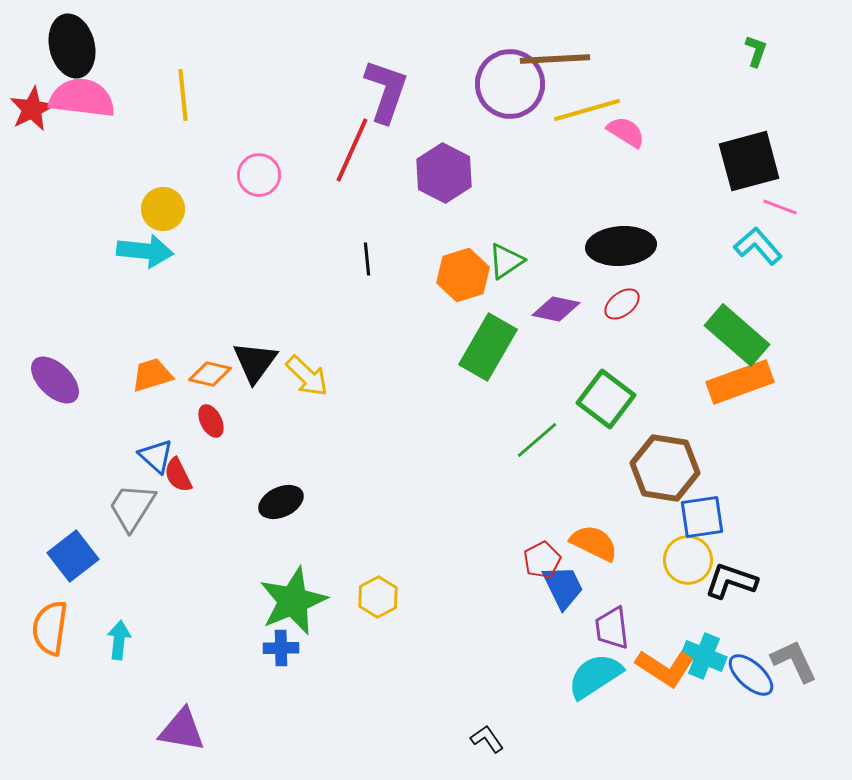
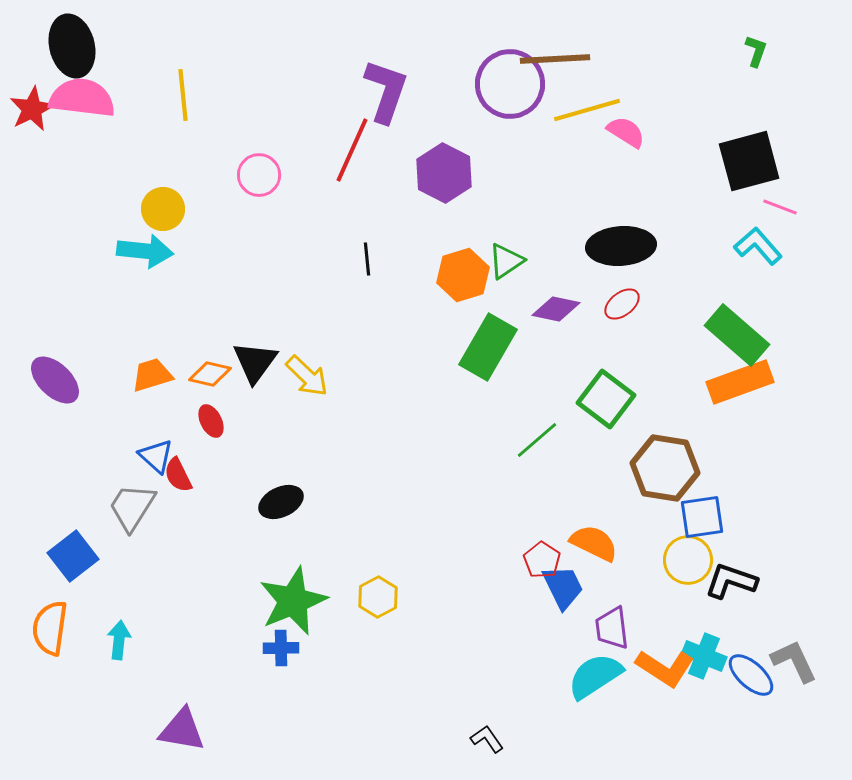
red pentagon at (542, 560): rotated 12 degrees counterclockwise
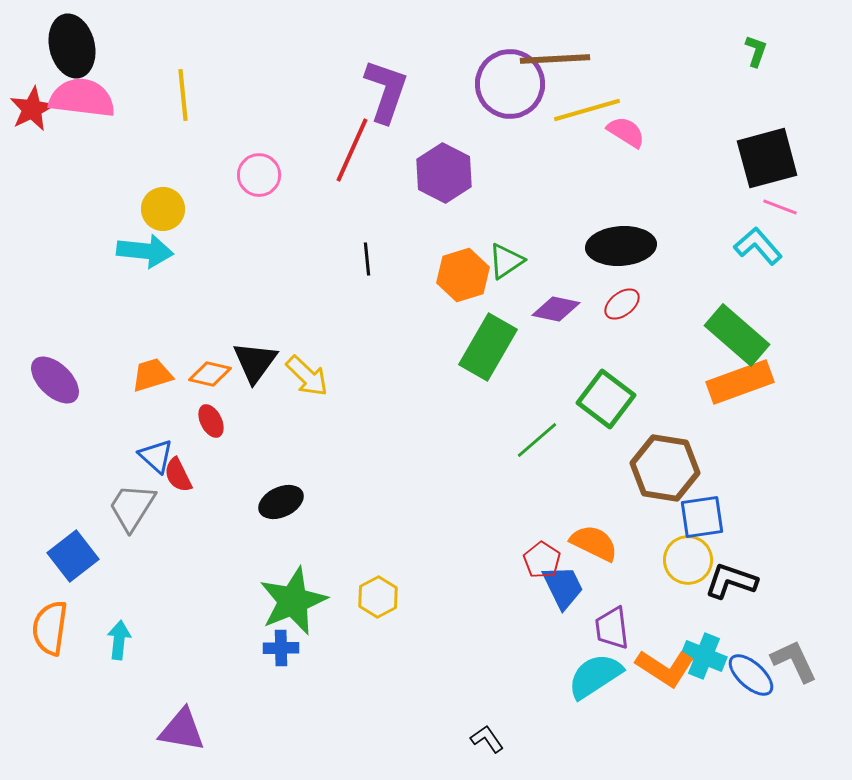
black square at (749, 161): moved 18 px right, 3 px up
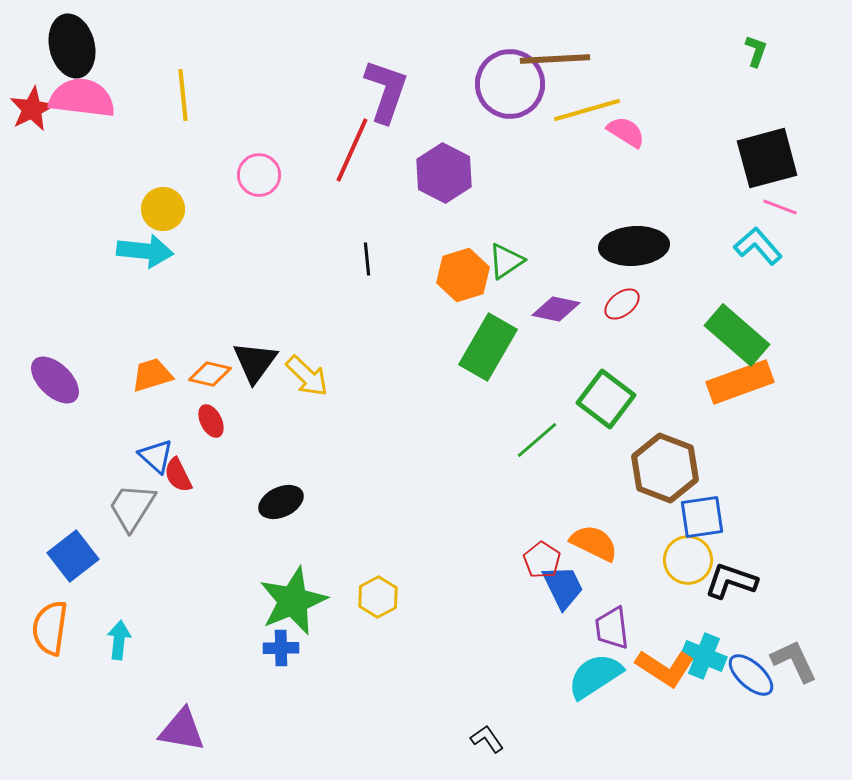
black ellipse at (621, 246): moved 13 px right
brown hexagon at (665, 468): rotated 12 degrees clockwise
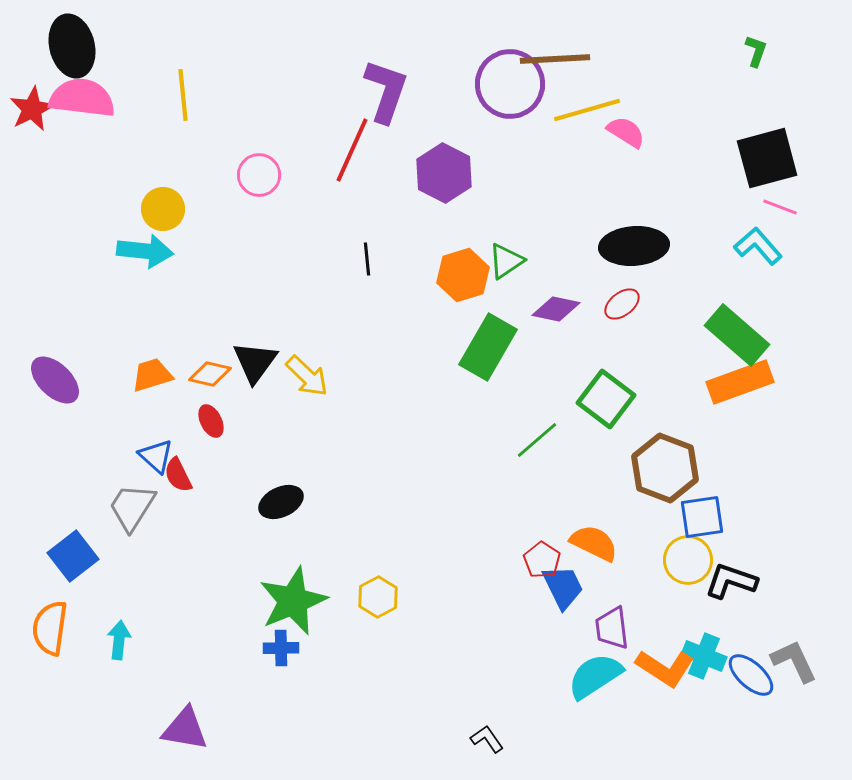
purple triangle at (182, 730): moved 3 px right, 1 px up
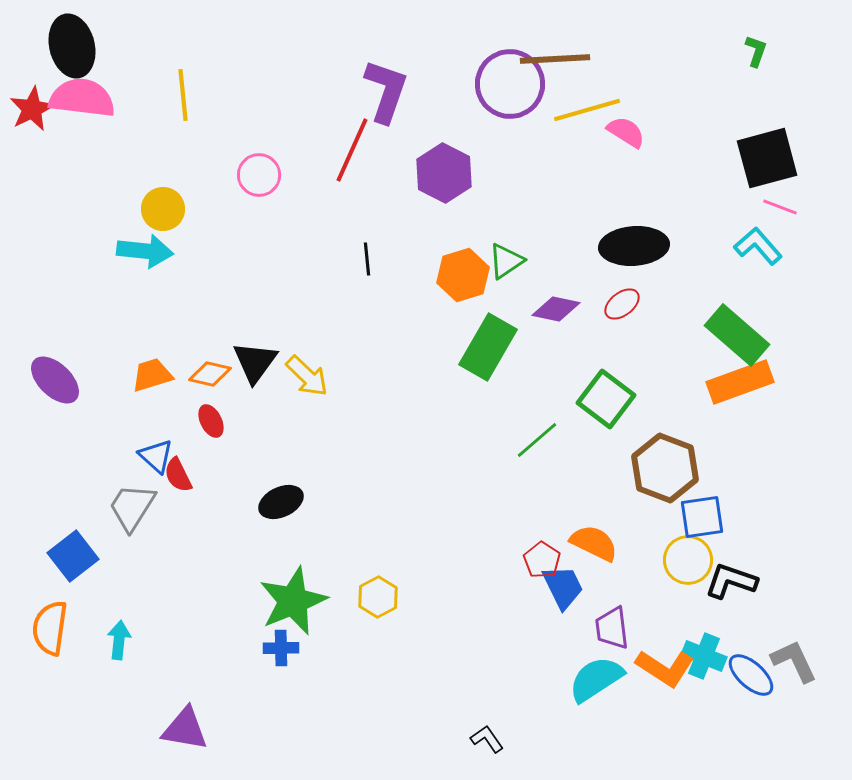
cyan semicircle at (595, 676): moved 1 px right, 3 px down
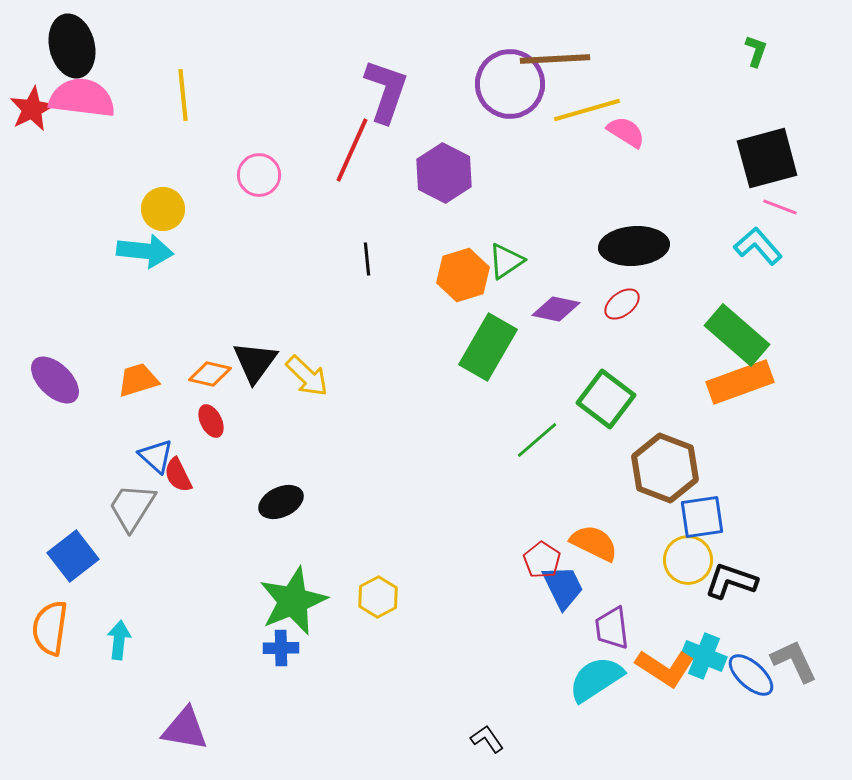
orange trapezoid at (152, 375): moved 14 px left, 5 px down
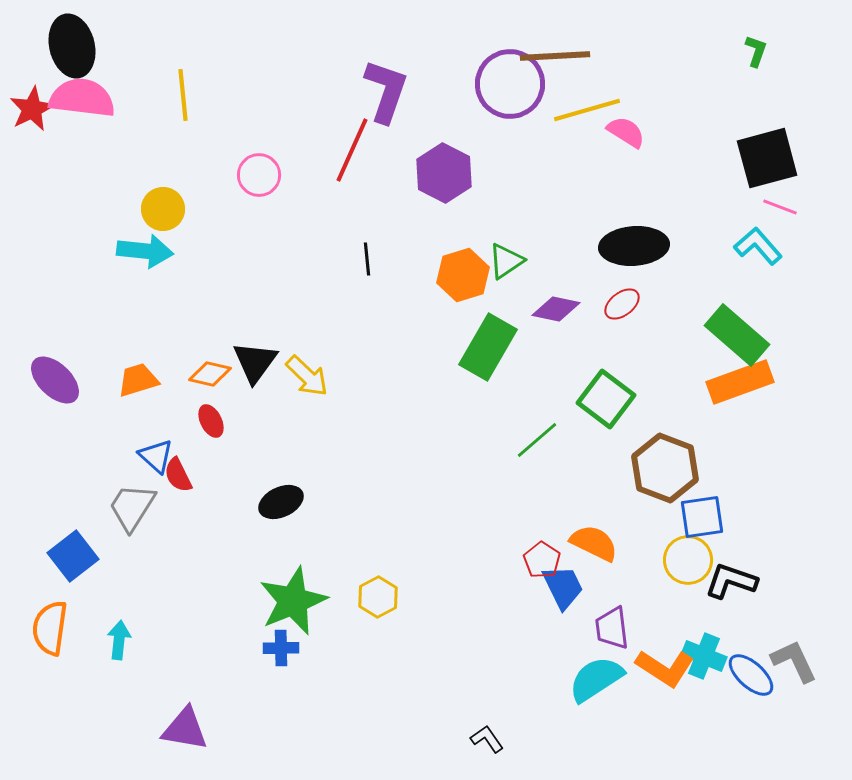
brown line at (555, 59): moved 3 px up
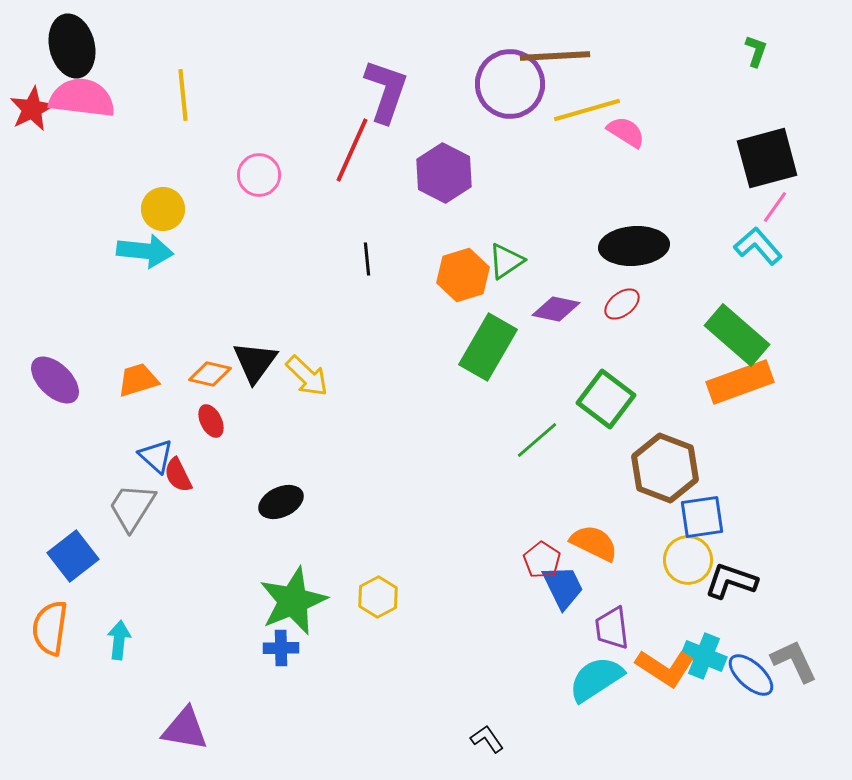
pink line at (780, 207): moved 5 px left; rotated 76 degrees counterclockwise
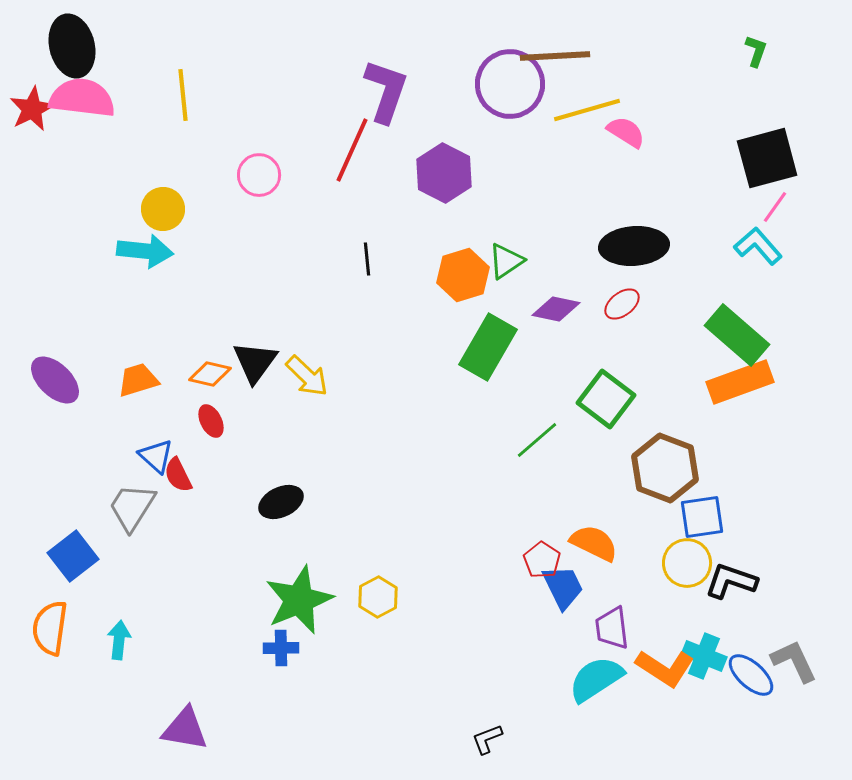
yellow circle at (688, 560): moved 1 px left, 3 px down
green star at (293, 601): moved 6 px right, 1 px up
black L-shape at (487, 739): rotated 76 degrees counterclockwise
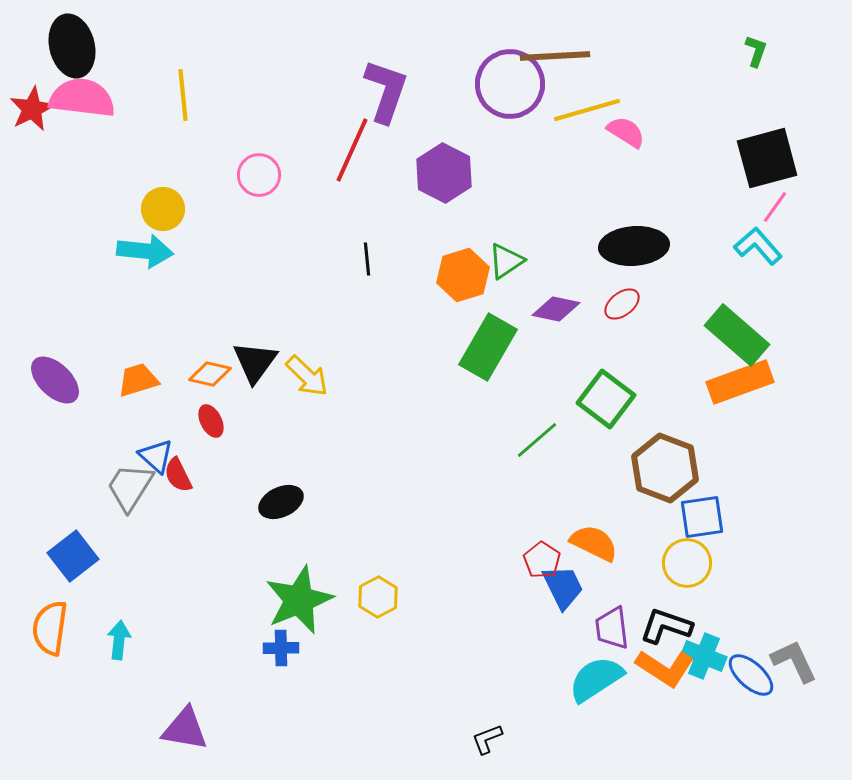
gray trapezoid at (132, 507): moved 2 px left, 20 px up
black L-shape at (731, 581): moved 65 px left, 45 px down
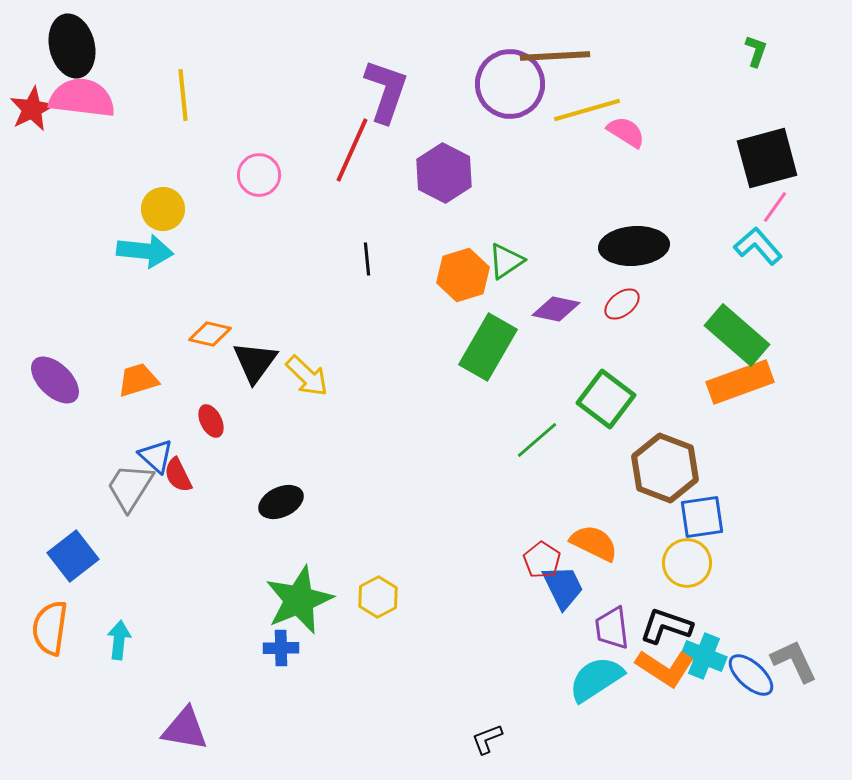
orange diamond at (210, 374): moved 40 px up
